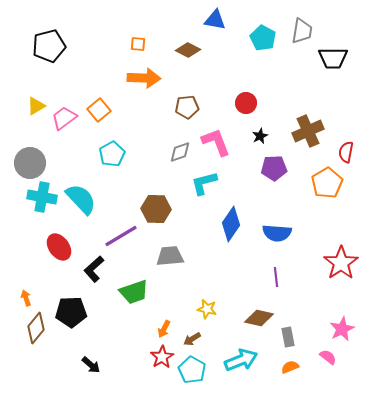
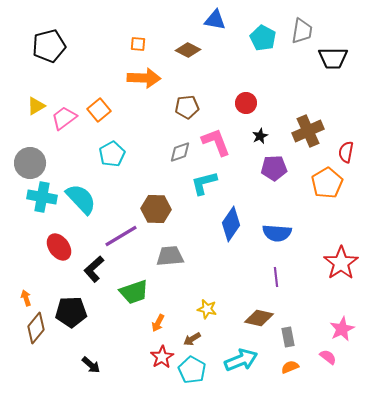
orange arrow at (164, 329): moved 6 px left, 6 px up
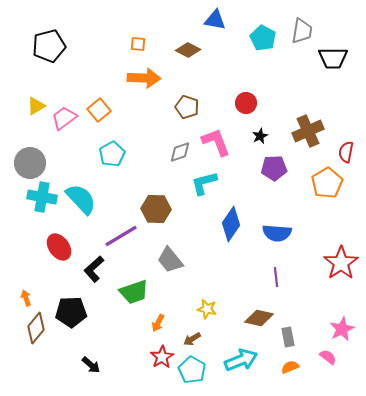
brown pentagon at (187, 107): rotated 25 degrees clockwise
gray trapezoid at (170, 256): moved 4 px down; rotated 124 degrees counterclockwise
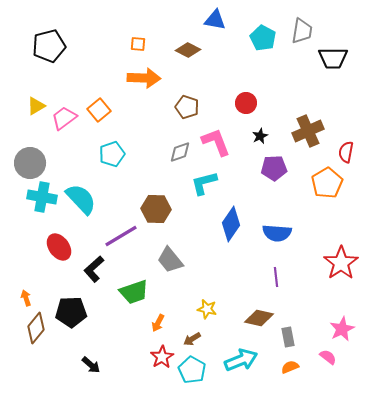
cyan pentagon at (112, 154): rotated 10 degrees clockwise
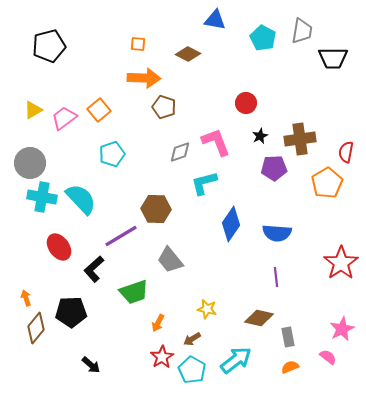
brown diamond at (188, 50): moved 4 px down
yellow triangle at (36, 106): moved 3 px left, 4 px down
brown pentagon at (187, 107): moved 23 px left
brown cross at (308, 131): moved 8 px left, 8 px down; rotated 16 degrees clockwise
cyan arrow at (241, 360): moved 5 px left; rotated 16 degrees counterclockwise
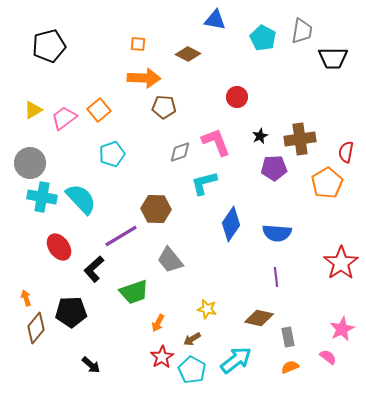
red circle at (246, 103): moved 9 px left, 6 px up
brown pentagon at (164, 107): rotated 15 degrees counterclockwise
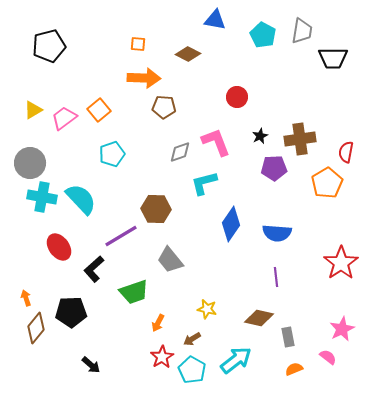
cyan pentagon at (263, 38): moved 3 px up
orange semicircle at (290, 367): moved 4 px right, 2 px down
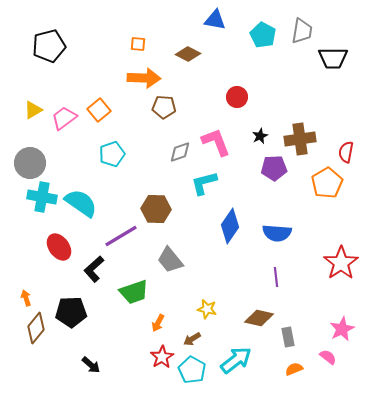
cyan semicircle at (81, 199): moved 4 px down; rotated 12 degrees counterclockwise
blue diamond at (231, 224): moved 1 px left, 2 px down
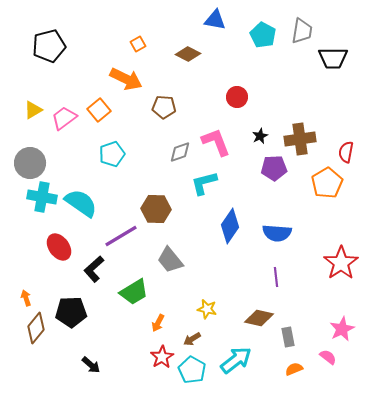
orange square at (138, 44): rotated 35 degrees counterclockwise
orange arrow at (144, 78): moved 18 px left, 1 px down; rotated 24 degrees clockwise
green trapezoid at (134, 292): rotated 12 degrees counterclockwise
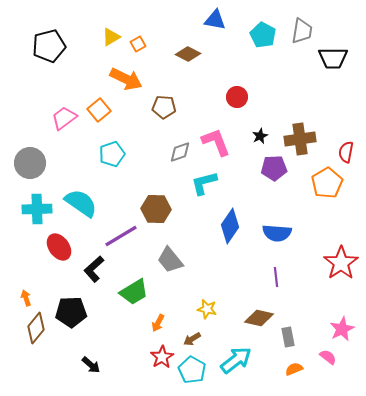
yellow triangle at (33, 110): moved 78 px right, 73 px up
cyan cross at (42, 197): moved 5 px left, 12 px down; rotated 12 degrees counterclockwise
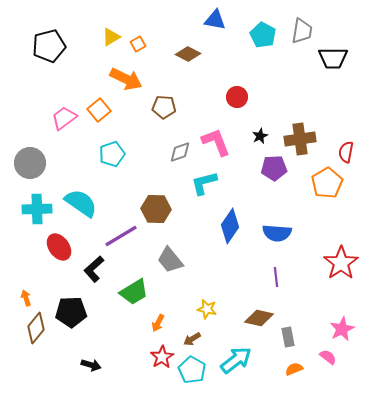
black arrow at (91, 365): rotated 24 degrees counterclockwise
